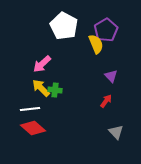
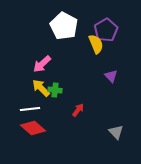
red arrow: moved 28 px left, 9 px down
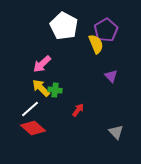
white line: rotated 36 degrees counterclockwise
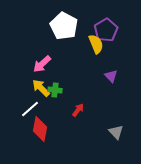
red diamond: moved 7 px right, 1 px down; rotated 60 degrees clockwise
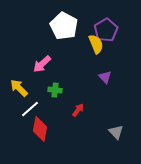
purple triangle: moved 6 px left, 1 px down
yellow arrow: moved 22 px left
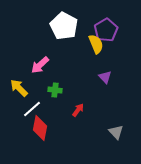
pink arrow: moved 2 px left, 1 px down
white line: moved 2 px right
red diamond: moved 1 px up
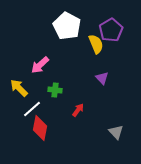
white pentagon: moved 3 px right
purple pentagon: moved 5 px right
purple triangle: moved 3 px left, 1 px down
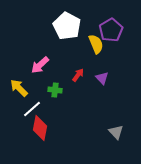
red arrow: moved 35 px up
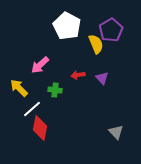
red arrow: rotated 136 degrees counterclockwise
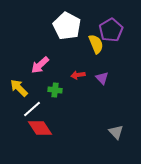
red diamond: rotated 45 degrees counterclockwise
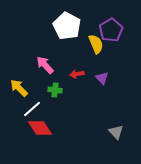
pink arrow: moved 5 px right; rotated 90 degrees clockwise
red arrow: moved 1 px left, 1 px up
